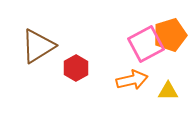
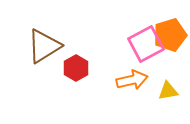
brown triangle: moved 6 px right
yellow triangle: rotated 10 degrees counterclockwise
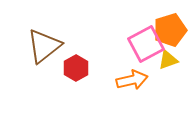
orange pentagon: moved 5 px up
brown triangle: rotated 6 degrees counterclockwise
yellow triangle: moved 31 px up; rotated 10 degrees counterclockwise
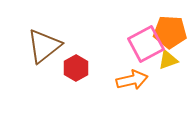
orange pentagon: moved 2 px down; rotated 20 degrees clockwise
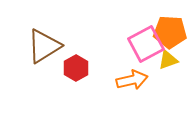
brown triangle: rotated 6 degrees clockwise
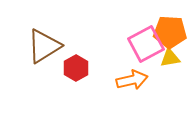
yellow triangle: moved 2 px right, 2 px up; rotated 10 degrees clockwise
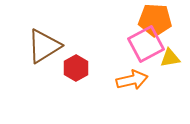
orange pentagon: moved 15 px left, 12 px up
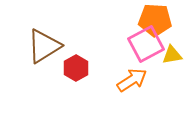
yellow triangle: moved 2 px right, 3 px up
orange arrow: rotated 20 degrees counterclockwise
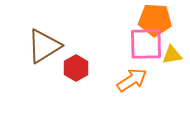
pink square: rotated 27 degrees clockwise
